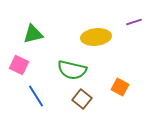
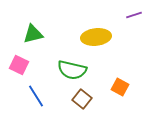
purple line: moved 7 px up
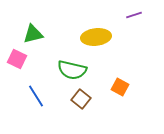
pink square: moved 2 px left, 6 px up
brown square: moved 1 px left
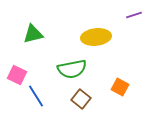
pink square: moved 16 px down
green semicircle: moved 1 px up; rotated 24 degrees counterclockwise
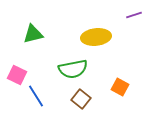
green semicircle: moved 1 px right
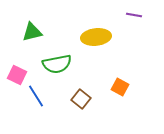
purple line: rotated 28 degrees clockwise
green triangle: moved 1 px left, 2 px up
green semicircle: moved 16 px left, 5 px up
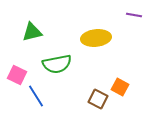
yellow ellipse: moved 1 px down
brown square: moved 17 px right; rotated 12 degrees counterclockwise
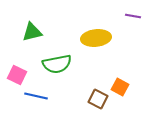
purple line: moved 1 px left, 1 px down
blue line: rotated 45 degrees counterclockwise
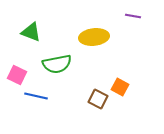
green triangle: moved 1 px left; rotated 35 degrees clockwise
yellow ellipse: moved 2 px left, 1 px up
